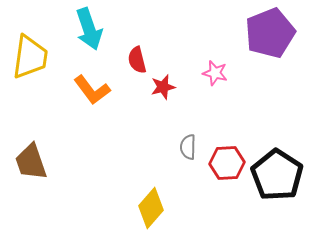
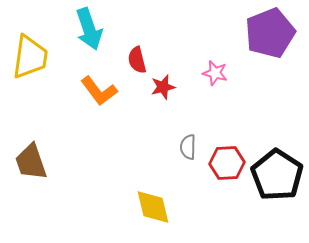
orange L-shape: moved 7 px right, 1 px down
yellow diamond: moved 2 px right, 1 px up; rotated 54 degrees counterclockwise
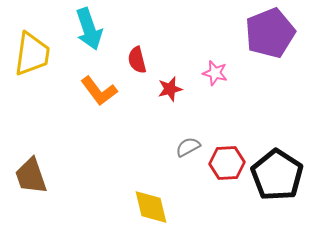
yellow trapezoid: moved 2 px right, 3 px up
red star: moved 7 px right, 2 px down
gray semicircle: rotated 60 degrees clockwise
brown trapezoid: moved 14 px down
yellow diamond: moved 2 px left
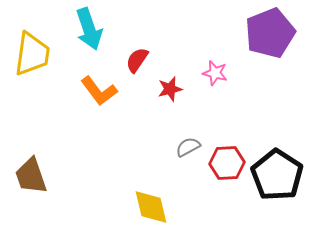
red semicircle: rotated 48 degrees clockwise
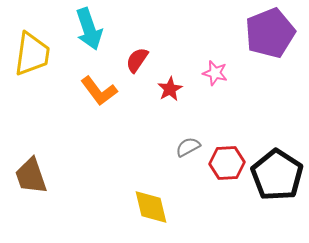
red star: rotated 15 degrees counterclockwise
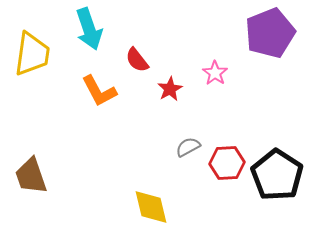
red semicircle: rotated 72 degrees counterclockwise
pink star: rotated 20 degrees clockwise
orange L-shape: rotated 9 degrees clockwise
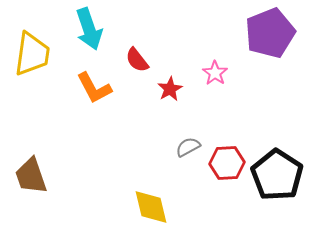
orange L-shape: moved 5 px left, 3 px up
